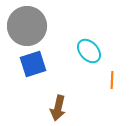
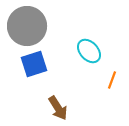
blue square: moved 1 px right
orange line: rotated 18 degrees clockwise
brown arrow: rotated 45 degrees counterclockwise
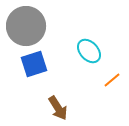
gray circle: moved 1 px left
orange line: rotated 30 degrees clockwise
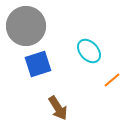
blue square: moved 4 px right
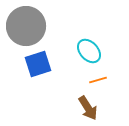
orange line: moved 14 px left; rotated 24 degrees clockwise
brown arrow: moved 30 px right
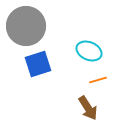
cyan ellipse: rotated 25 degrees counterclockwise
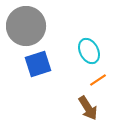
cyan ellipse: rotated 40 degrees clockwise
orange line: rotated 18 degrees counterclockwise
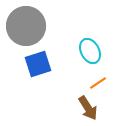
cyan ellipse: moved 1 px right
orange line: moved 3 px down
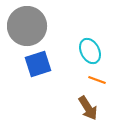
gray circle: moved 1 px right
orange line: moved 1 px left, 3 px up; rotated 54 degrees clockwise
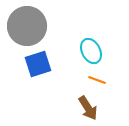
cyan ellipse: moved 1 px right
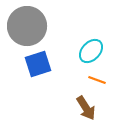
cyan ellipse: rotated 70 degrees clockwise
brown arrow: moved 2 px left
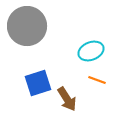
cyan ellipse: rotated 25 degrees clockwise
blue square: moved 19 px down
brown arrow: moved 19 px left, 9 px up
